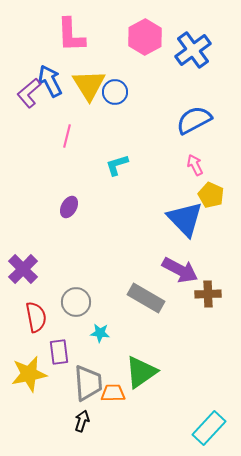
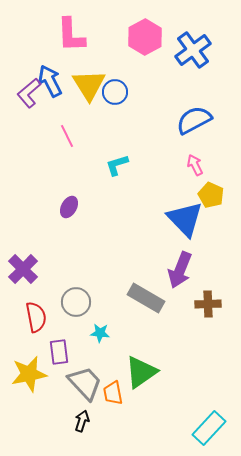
pink line: rotated 40 degrees counterclockwise
purple arrow: rotated 84 degrees clockwise
brown cross: moved 10 px down
gray trapezoid: moved 3 px left; rotated 39 degrees counterclockwise
orange trapezoid: rotated 100 degrees counterclockwise
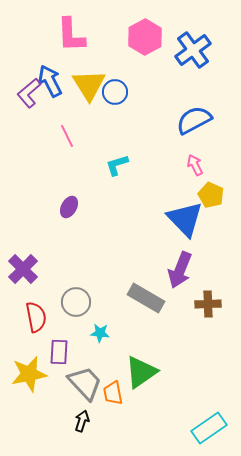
purple rectangle: rotated 10 degrees clockwise
cyan rectangle: rotated 12 degrees clockwise
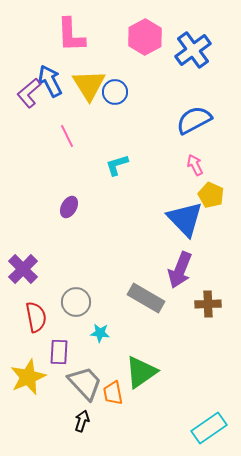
yellow star: moved 1 px left, 3 px down; rotated 12 degrees counterclockwise
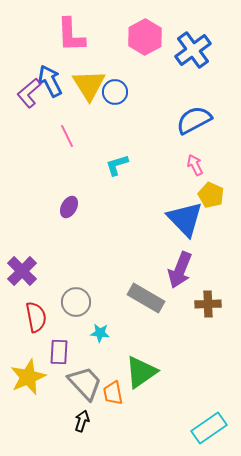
purple cross: moved 1 px left, 2 px down
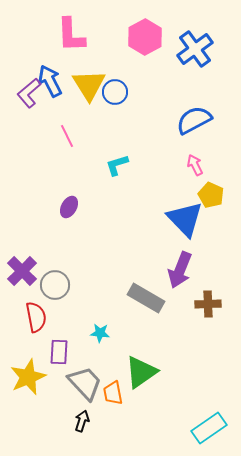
blue cross: moved 2 px right, 1 px up
gray circle: moved 21 px left, 17 px up
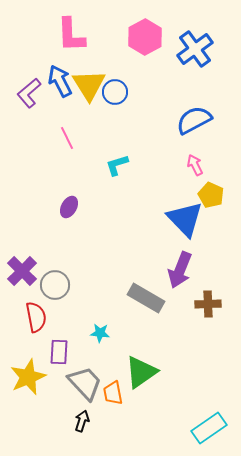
blue arrow: moved 10 px right
pink line: moved 2 px down
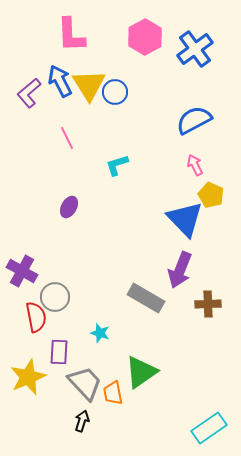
purple cross: rotated 16 degrees counterclockwise
gray circle: moved 12 px down
cyan star: rotated 12 degrees clockwise
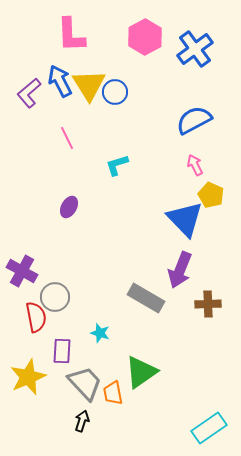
purple rectangle: moved 3 px right, 1 px up
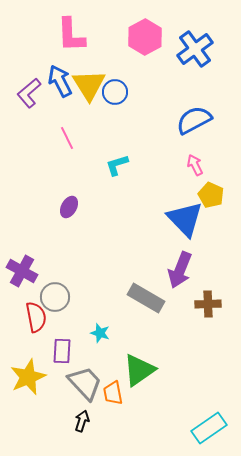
green triangle: moved 2 px left, 2 px up
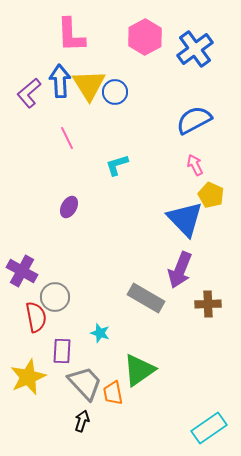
blue arrow: rotated 24 degrees clockwise
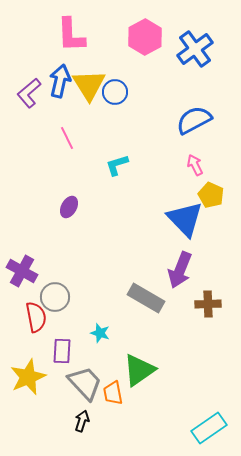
blue arrow: rotated 16 degrees clockwise
